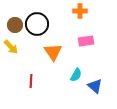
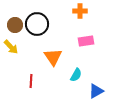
orange triangle: moved 5 px down
blue triangle: moved 1 px right, 5 px down; rotated 49 degrees clockwise
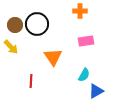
cyan semicircle: moved 8 px right
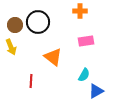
black circle: moved 1 px right, 2 px up
yellow arrow: rotated 21 degrees clockwise
orange triangle: rotated 18 degrees counterclockwise
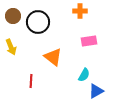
brown circle: moved 2 px left, 9 px up
pink rectangle: moved 3 px right
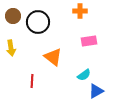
yellow arrow: moved 1 px down; rotated 14 degrees clockwise
cyan semicircle: rotated 24 degrees clockwise
red line: moved 1 px right
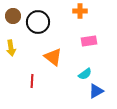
cyan semicircle: moved 1 px right, 1 px up
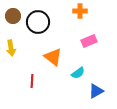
pink rectangle: rotated 14 degrees counterclockwise
cyan semicircle: moved 7 px left, 1 px up
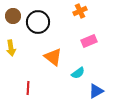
orange cross: rotated 24 degrees counterclockwise
red line: moved 4 px left, 7 px down
